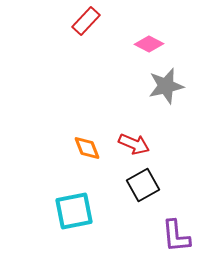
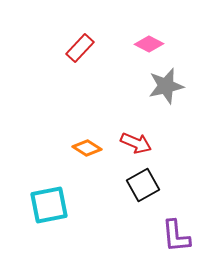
red rectangle: moved 6 px left, 27 px down
red arrow: moved 2 px right, 1 px up
orange diamond: rotated 36 degrees counterclockwise
cyan square: moved 25 px left, 6 px up
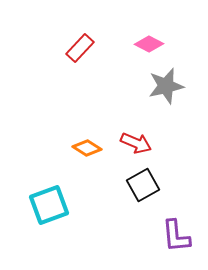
cyan square: rotated 9 degrees counterclockwise
